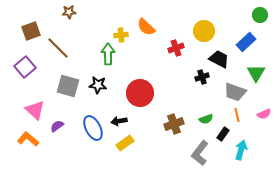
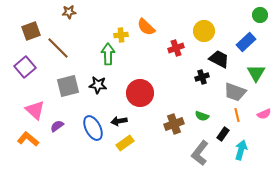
gray square: rotated 30 degrees counterclockwise
green semicircle: moved 4 px left, 3 px up; rotated 40 degrees clockwise
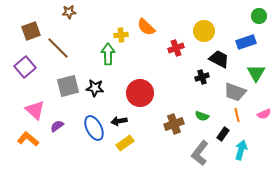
green circle: moved 1 px left, 1 px down
blue rectangle: rotated 24 degrees clockwise
black star: moved 3 px left, 3 px down
blue ellipse: moved 1 px right
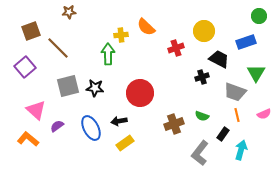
pink triangle: moved 1 px right
blue ellipse: moved 3 px left
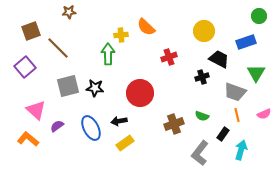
red cross: moved 7 px left, 9 px down
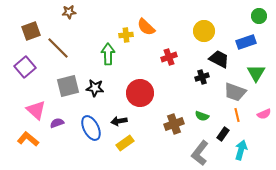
yellow cross: moved 5 px right
purple semicircle: moved 3 px up; rotated 16 degrees clockwise
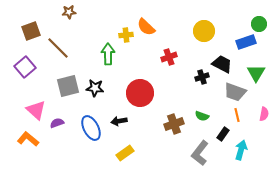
green circle: moved 8 px down
black trapezoid: moved 3 px right, 5 px down
pink semicircle: rotated 56 degrees counterclockwise
yellow rectangle: moved 10 px down
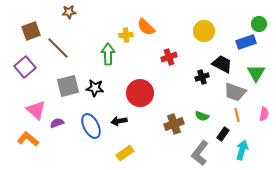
blue ellipse: moved 2 px up
cyan arrow: moved 1 px right
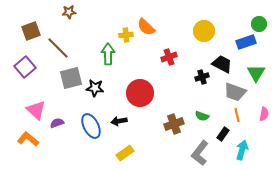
gray square: moved 3 px right, 8 px up
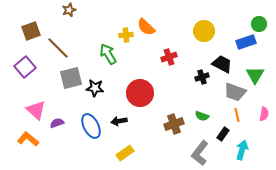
brown star: moved 2 px up; rotated 16 degrees counterclockwise
green arrow: rotated 30 degrees counterclockwise
green triangle: moved 1 px left, 2 px down
